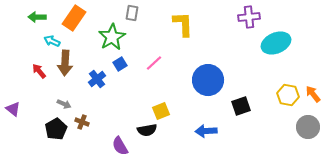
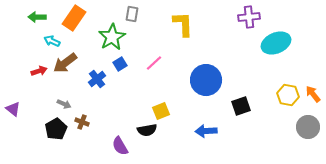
gray rectangle: moved 1 px down
brown arrow: rotated 50 degrees clockwise
red arrow: rotated 112 degrees clockwise
blue circle: moved 2 px left
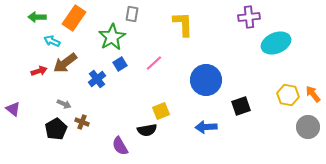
blue arrow: moved 4 px up
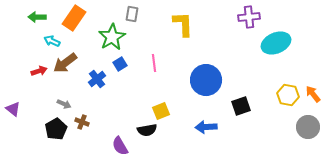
pink line: rotated 54 degrees counterclockwise
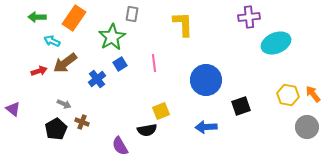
gray circle: moved 1 px left
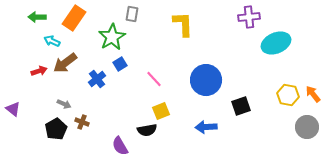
pink line: moved 16 px down; rotated 36 degrees counterclockwise
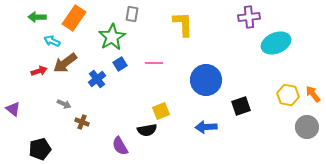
pink line: moved 16 px up; rotated 48 degrees counterclockwise
black pentagon: moved 16 px left, 20 px down; rotated 15 degrees clockwise
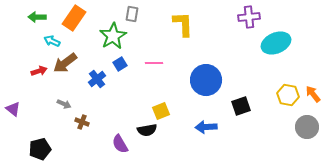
green star: moved 1 px right, 1 px up
purple semicircle: moved 2 px up
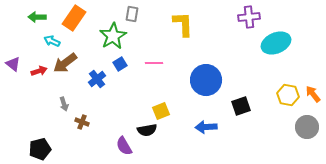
gray arrow: rotated 48 degrees clockwise
purple triangle: moved 45 px up
purple semicircle: moved 4 px right, 2 px down
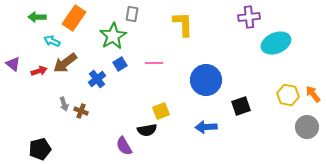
brown cross: moved 1 px left, 11 px up
